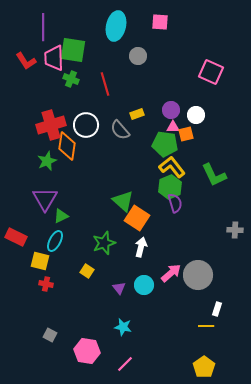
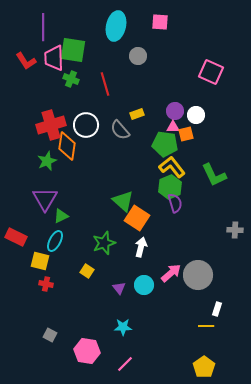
purple circle at (171, 110): moved 4 px right, 1 px down
cyan star at (123, 327): rotated 12 degrees counterclockwise
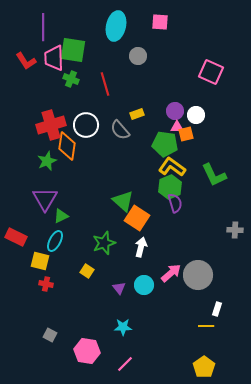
pink triangle at (173, 127): moved 4 px right
yellow L-shape at (172, 167): rotated 16 degrees counterclockwise
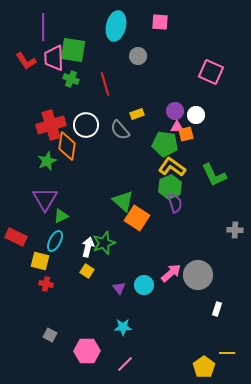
white arrow at (141, 247): moved 53 px left
yellow line at (206, 326): moved 21 px right, 27 px down
pink hexagon at (87, 351): rotated 10 degrees counterclockwise
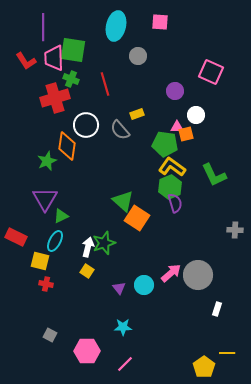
purple circle at (175, 111): moved 20 px up
red cross at (51, 125): moved 4 px right, 27 px up
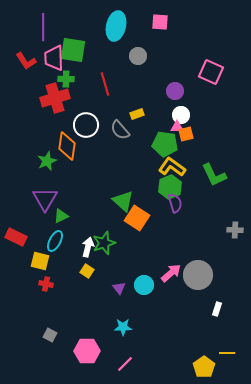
green cross at (71, 79): moved 5 px left; rotated 21 degrees counterclockwise
white circle at (196, 115): moved 15 px left
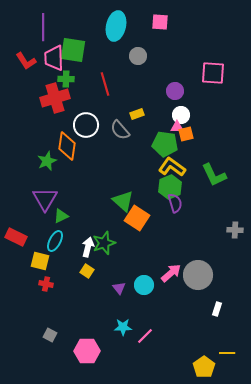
pink square at (211, 72): moved 2 px right, 1 px down; rotated 20 degrees counterclockwise
pink line at (125, 364): moved 20 px right, 28 px up
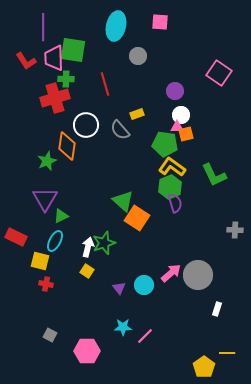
pink square at (213, 73): moved 6 px right; rotated 30 degrees clockwise
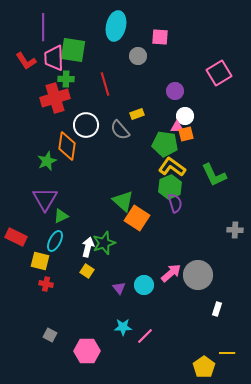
pink square at (160, 22): moved 15 px down
pink square at (219, 73): rotated 25 degrees clockwise
white circle at (181, 115): moved 4 px right, 1 px down
